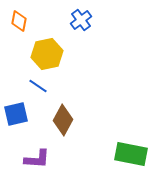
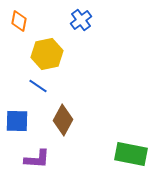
blue square: moved 1 px right, 7 px down; rotated 15 degrees clockwise
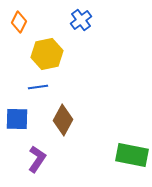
orange diamond: moved 1 px down; rotated 15 degrees clockwise
blue line: moved 1 px down; rotated 42 degrees counterclockwise
blue square: moved 2 px up
green rectangle: moved 1 px right, 1 px down
purple L-shape: rotated 60 degrees counterclockwise
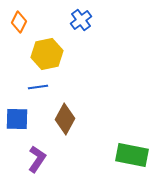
brown diamond: moved 2 px right, 1 px up
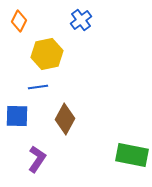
orange diamond: moved 1 px up
blue square: moved 3 px up
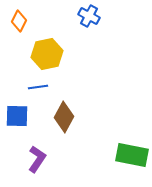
blue cross: moved 8 px right, 4 px up; rotated 25 degrees counterclockwise
brown diamond: moved 1 px left, 2 px up
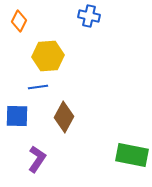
blue cross: rotated 15 degrees counterclockwise
yellow hexagon: moved 1 px right, 2 px down; rotated 8 degrees clockwise
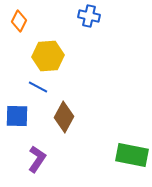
blue line: rotated 36 degrees clockwise
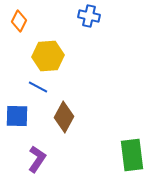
green rectangle: rotated 72 degrees clockwise
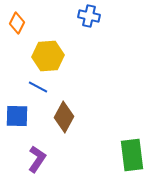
orange diamond: moved 2 px left, 2 px down
